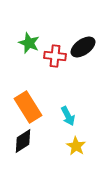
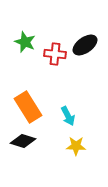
green star: moved 4 px left, 1 px up
black ellipse: moved 2 px right, 2 px up
red cross: moved 2 px up
black diamond: rotated 50 degrees clockwise
yellow star: rotated 30 degrees counterclockwise
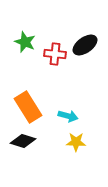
cyan arrow: rotated 48 degrees counterclockwise
yellow star: moved 4 px up
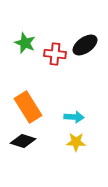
green star: moved 1 px down
cyan arrow: moved 6 px right, 1 px down; rotated 12 degrees counterclockwise
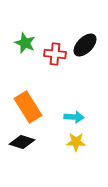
black ellipse: rotated 10 degrees counterclockwise
black diamond: moved 1 px left, 1 px down
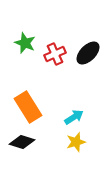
black ellipse: moved 3 px right, 8 px down
red cross: rotated 30 degrees counterclockwise
cyan arrow: rotated 36 degrees counterclockwise
yellow star: rotated 18 degrees counterclockwise
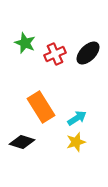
orange rectangle: moved 13 px right
cyan arrow: moved 3 px right, 1 px down
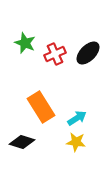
yellow star: rotated 24 degrees clockwise
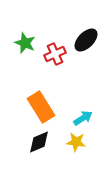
black ellipse: moved 2 px left, 13 px up
cyan arrow: moved 6 px right
black diamond: moved 17 px right; rotated 40 degrees counterclockwise
